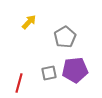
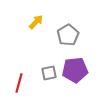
yellow arrow: moved 7 px right
gray pentagon: moved 3 px right, 2 px up
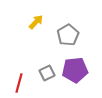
gray square: moved 2 px left; rotated 14 degrees counterclockwise
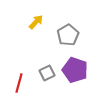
purple pentagon: rotated 25 degrees clockwise
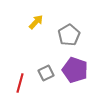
gray pentagon: moved 1 px right
gray square: moved 1 px left
red line: moved 1 px right
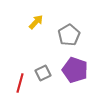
gray square: moved 3 px left
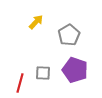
gray square: rotated 28 degrees clockwise
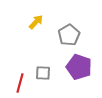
purple pentagon: moved 4 px right, 3 px up
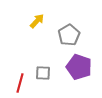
yellow arrow: moved 1 px right, 1 px up
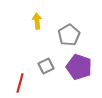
yellow arrow: rotated 49 degrees counterclockwise
gray square: moved 3 px right, 7 px up; rotated 28 degrees counterclockwise
